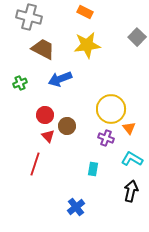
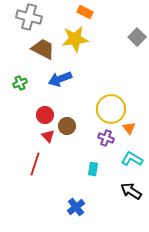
yellow star: moved 12 px left, 6 px up
black arrow: rotated 70 degrees counterclockwise
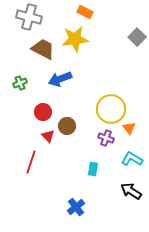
red circle: moved 2 px left, 3 px up
red line: moved 4 px left, 2 px up
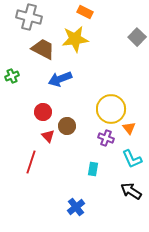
green cross: moved 8 px left, 7 px up
cyan L-shape: rotated 145 degrees counterclockwise
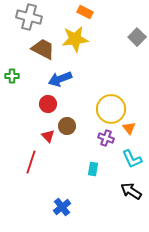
green cross: rotated 24 degrees clockwise
red circle: moved 5 px right, 8 px up
blue cross: moved 14 px left
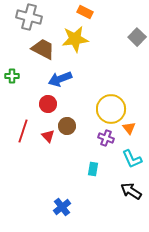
red line: moved 8 px left, 31 px up
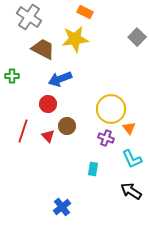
gray cross: rotated 20 degrees clockwise
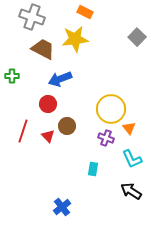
gray cross: moved 3 px right; rotated 15 degrees counterclockwise
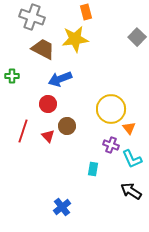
orange rectangle: moved 1 px right; rotated 49 degrees clockwise
purple cross: moved 5 px right, 7 px down
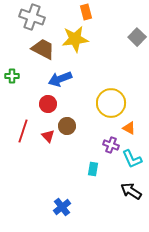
yellow circle: moved 6 px up
orange triangle: rotated 24 degrees counterclockwise
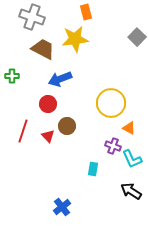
purple cross: moved 2 px right, 1 px down
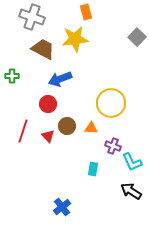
orange triangle: moved 38 px left; rotated 24 degrees counterclockwise
cyan L-shape: moved 3 px down
